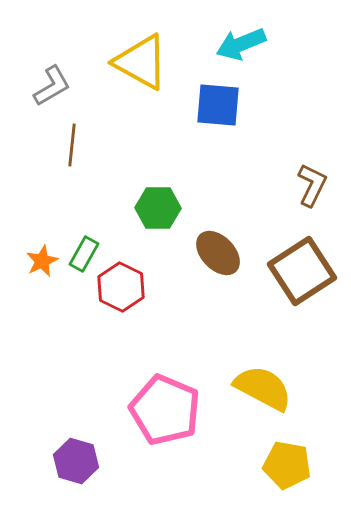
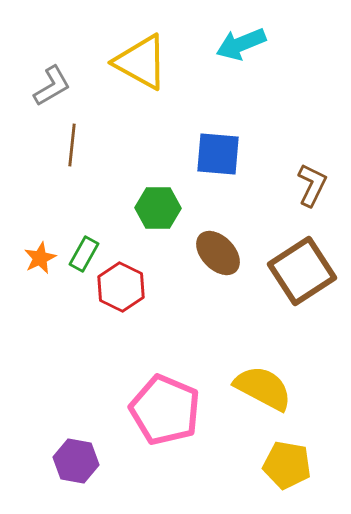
blue square: moved 49 px down
orange star: moved 2 px left, 3 px up
purple hexagon: rotated 6 degrees counterclockwise
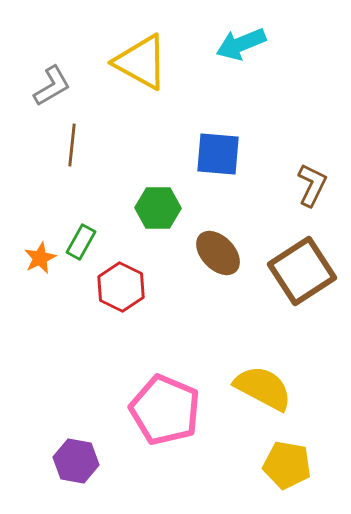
green rectangle: moved 3 px left, 12 px up
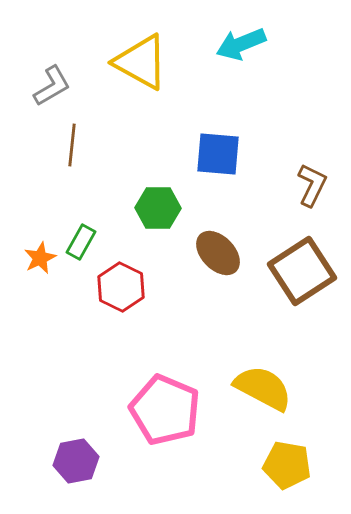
purple hexagon: rotated 21 degrees counterclockwise
